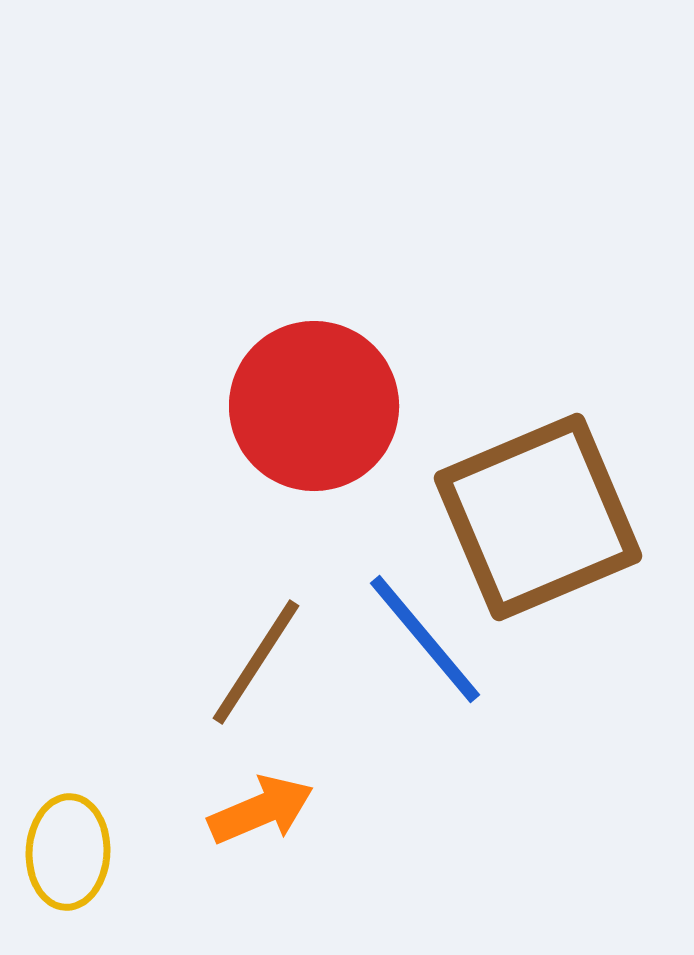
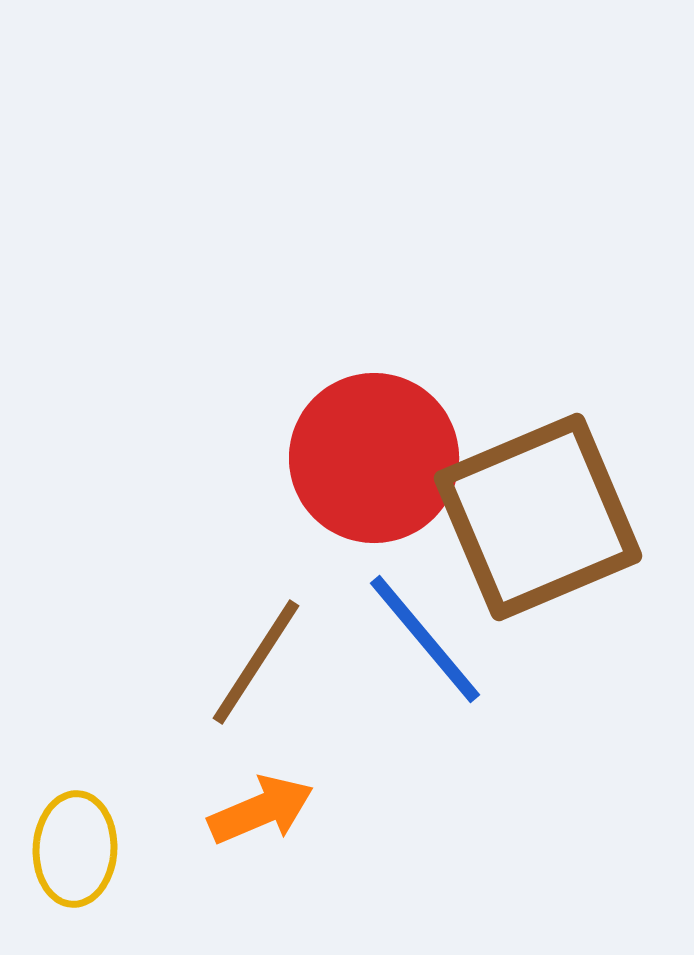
red circle: moved 60 px right, 52 px down
yellow ellipse: moved 7 px right, 3 px up
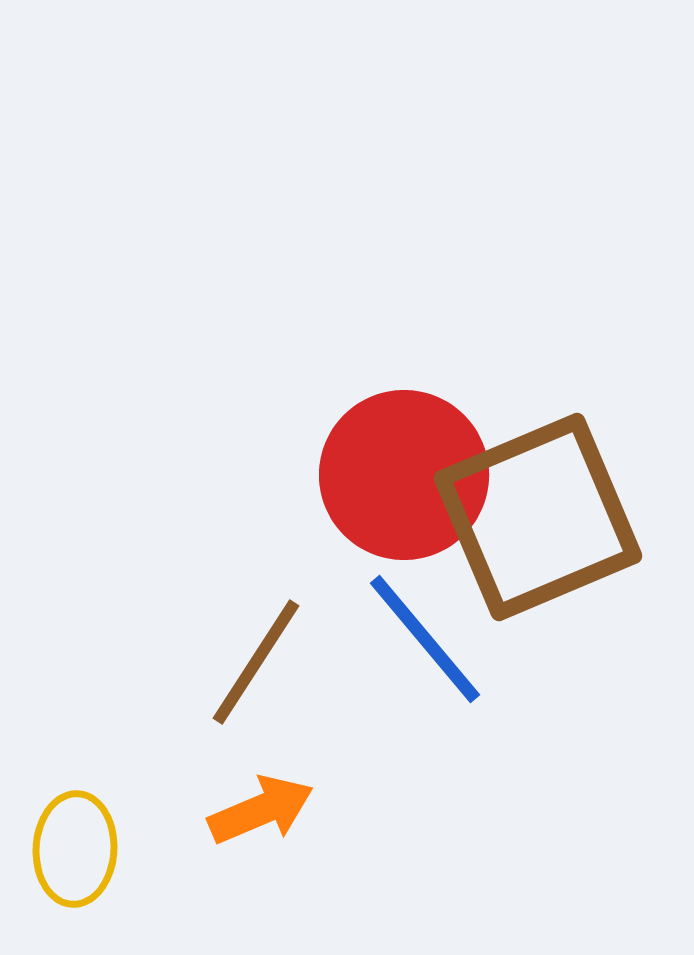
red circle: moved 30 px right, 17 px down
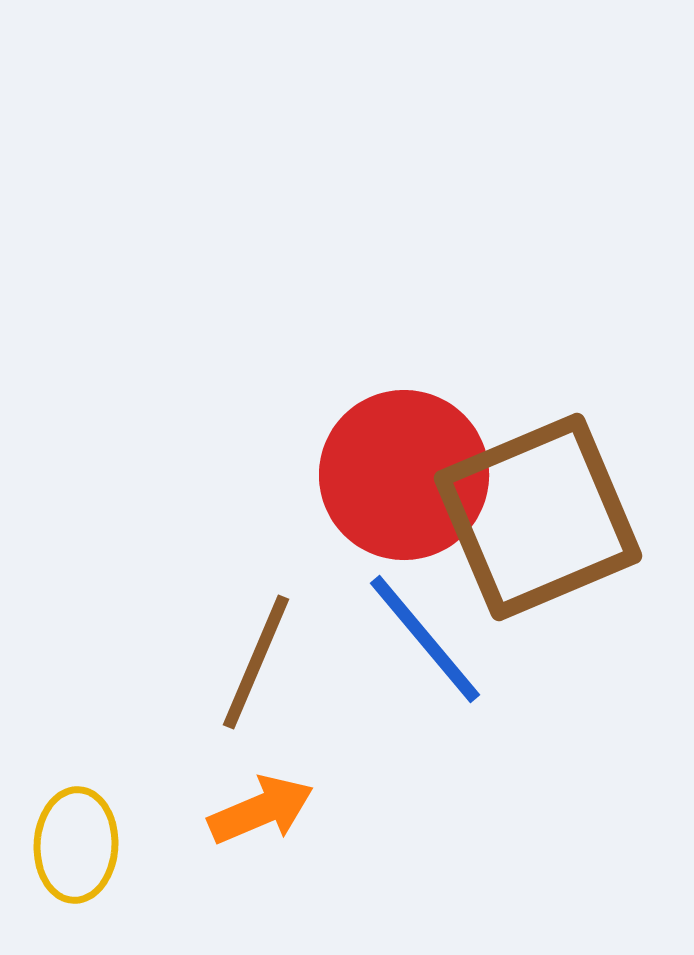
brown line: rotated 10 degrees counterclockwise
yellow ellipse: moved 1 px right, 4 px up
